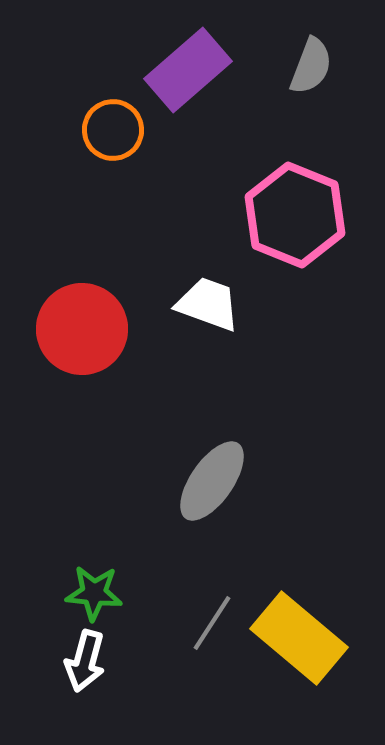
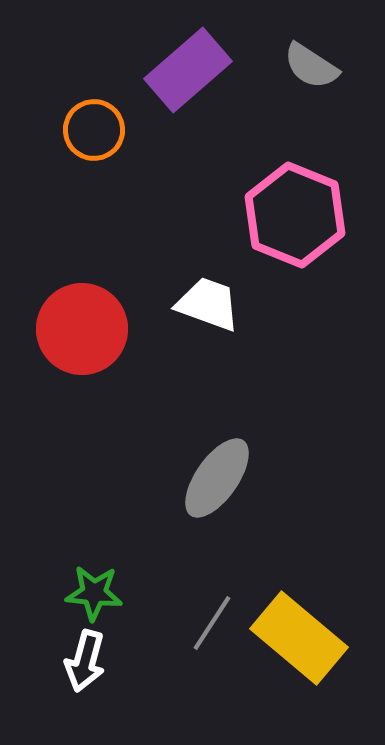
gray semicircle: rotated 102 degrees clockwise
orange circle: moved 19 px left
gray ellipse: moved 5 px right, 3 px up
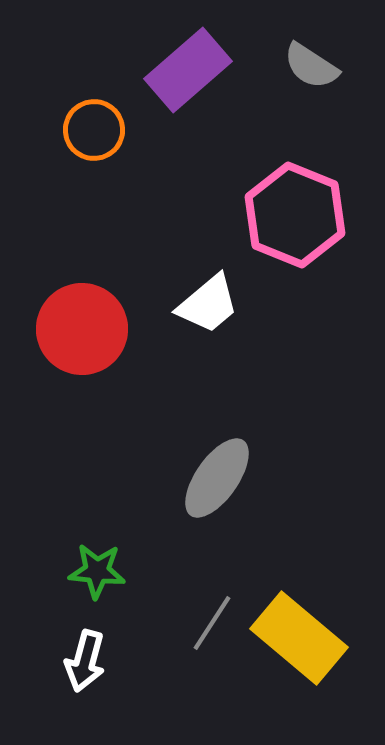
white trapezoid: rotated 120 degrees clockwise
green star: moved 3 px right, 22 px up
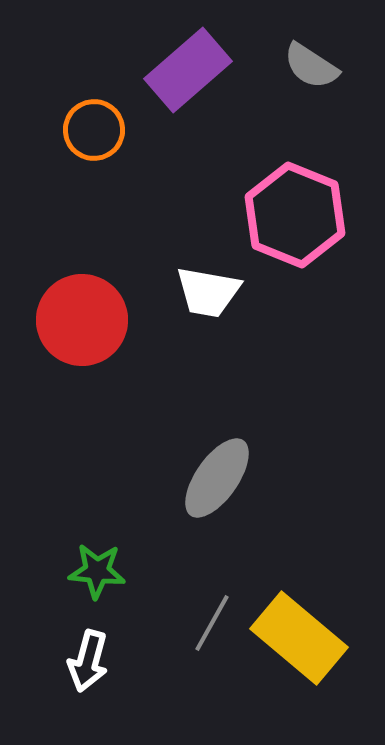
white trapezoid: moved 12 px up; rotated 50 degrees clockwise
red circle: moved 9 px up
gray line: rotated 4 degrees counterclockwise
white arrow: moved 3 px right
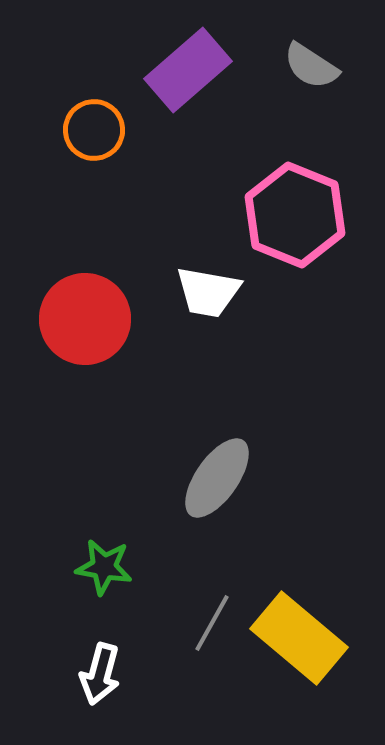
red circle: moved 3 px right, 1 px up
green star: moved 7 px right, 4 px up; rotated 4 degrees clockwise
white arrow: moved 12 px right, 13 px down
